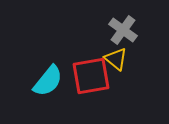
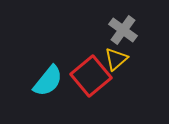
yellow triangle: rotated 40 degrees clockwise
red square: rotated 30 degrees counterclockwise
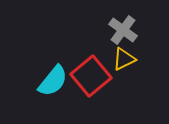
yellow triangle: moved 8 px right; rotated 15 degrees clockwise
cyan semicircle: moved 5 px right
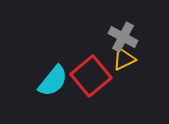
gray cross: moved 7 px down; rotated 8 degrees counterclockwise
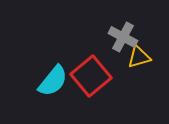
yellow triangle: moved 15 px right, 2 px up; rotated 10 degrees clockwise
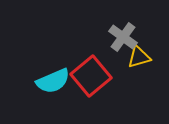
gray cross: rotated 8 degrees clockwise
cyan semicircle: rotated 28 degrees clockwise
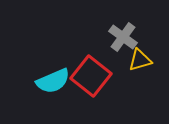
yellow triangle: moved 1 px right, 3 px down
red square: rotated 12 degrees counterclockwise
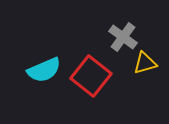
yellow triangle: moved 5 px right, 3 px down
cyan semicircle: moved 9 px left, 11 px up
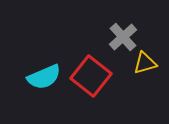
gray cross: rotated 12 degrees clockwise
cyan semicircle: moved 7 px down
